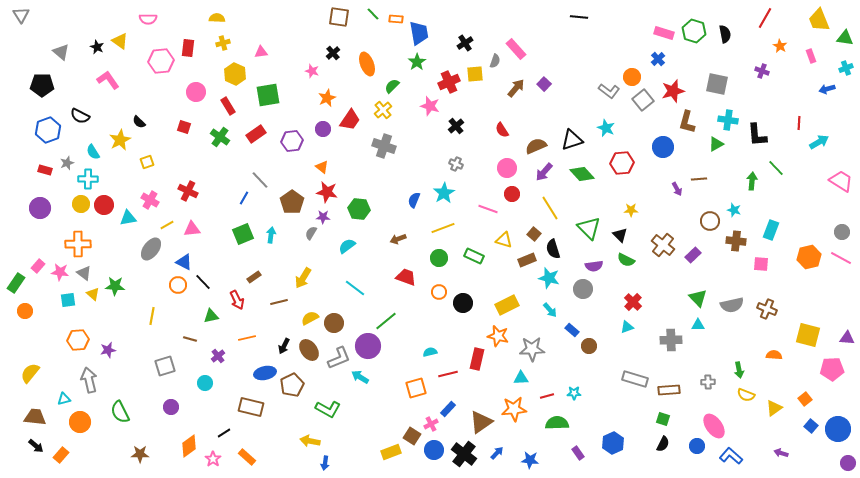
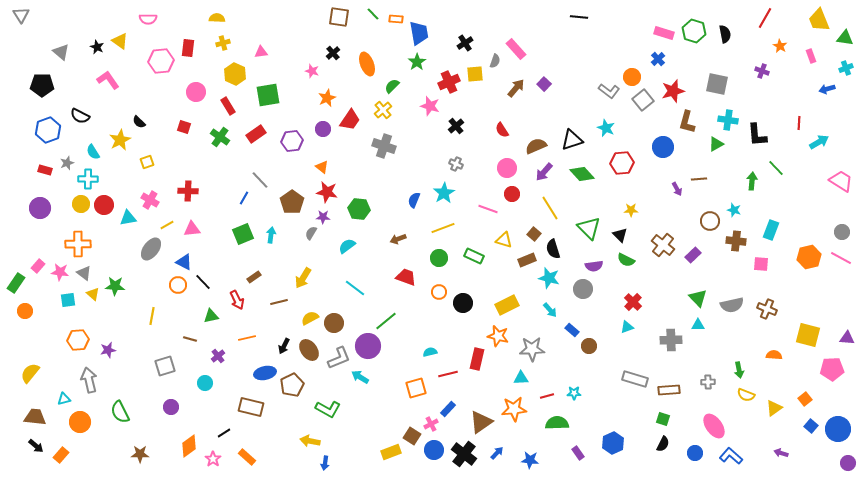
red cross at (188, 191): rotated 24 degrees counterclockwise
blue circle at (697, 446): moved 2 px left, 7 px down
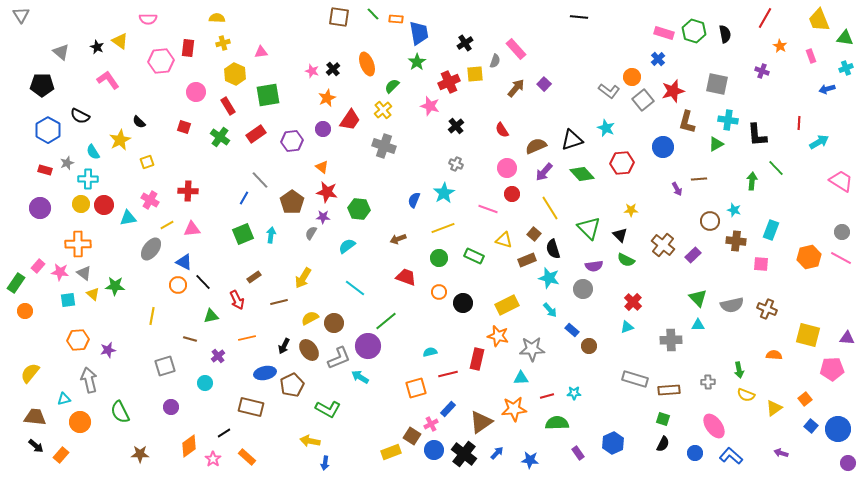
black cross at (333, 53): moved 16 px down
blue hexagon at (48, 130): rotated 10 degrees counterclockwise
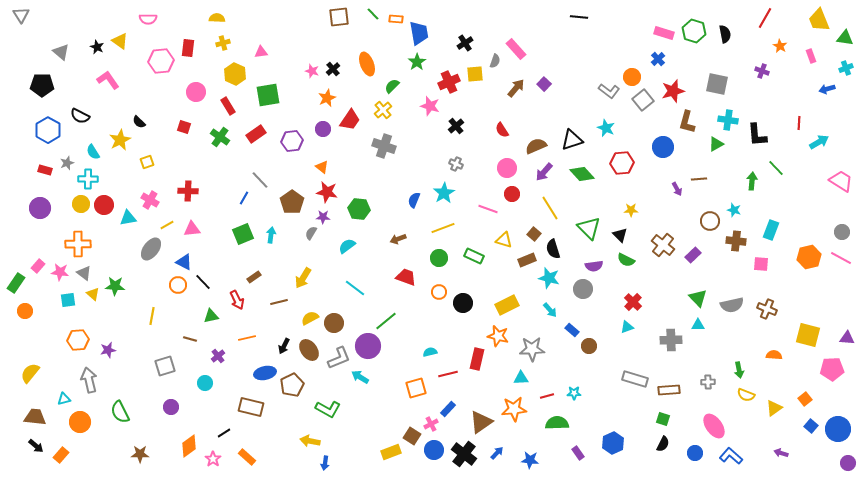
brown square at (339, 17): rotated 15 degrees counterclockwise
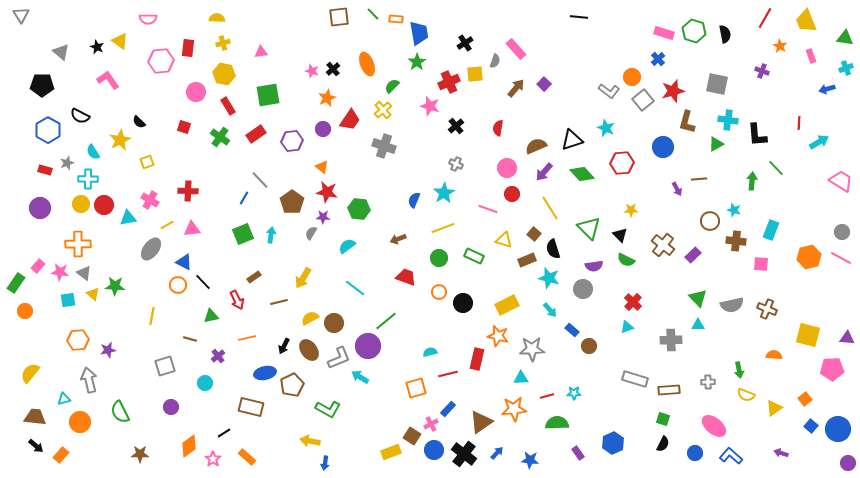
yellow trapezoid at (819, 20): moved 13 px left, 1 px down
yellow hexagon at (235, 74): moved 11 px left; rotated 15 degrees counterclockwise
red semicircle at (502, 130): moved 4 px left, 2 px up; rotated 42 degrees clockwise
pink ellipse at (714, 426): rotated 15 degrees counterclockwise
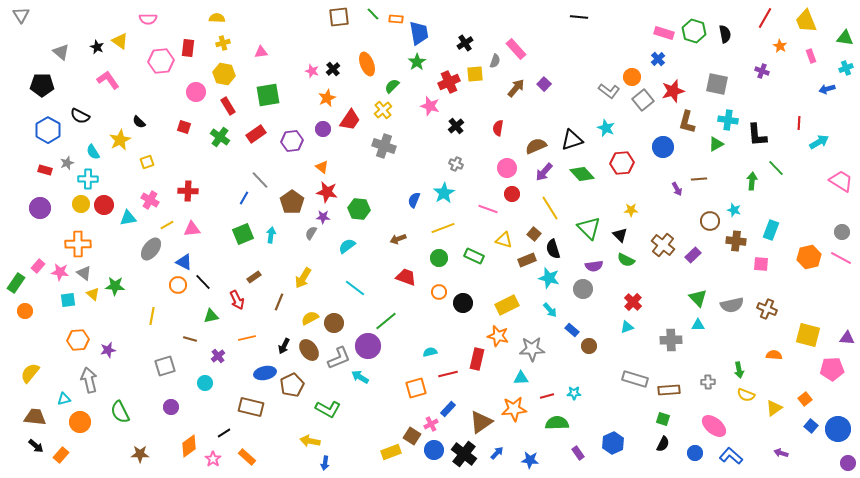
brown line at (279, 302): rotated 54 degrees counterclockwise
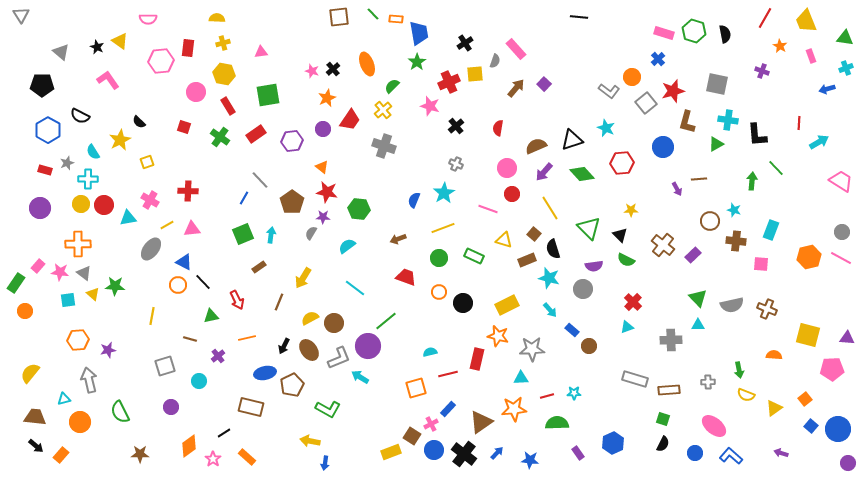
gray square at (643, 100): moved 3 px right, 3 px down
brown rectangle at (254, 277): moved 5 px right, 10 px up
cyan circle at (205, 383): moved 6 px left, 2 px up
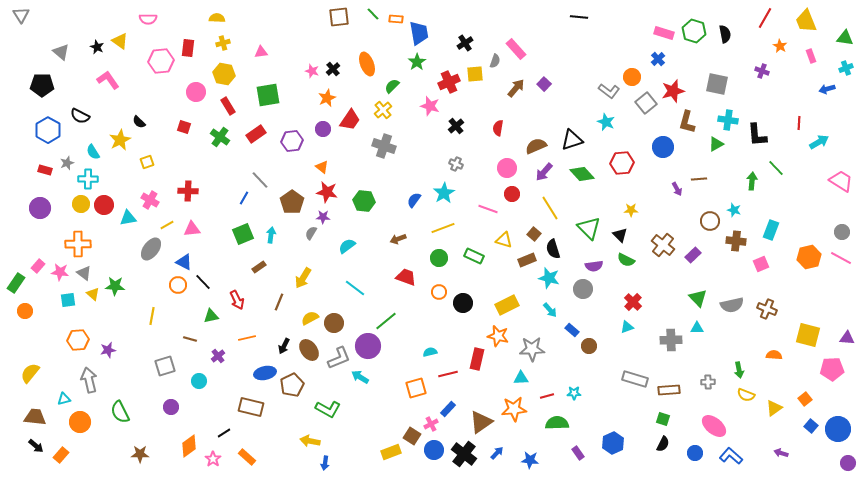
cyan star at (606, 128): moved 6 px up
blue semicircle at (414, 200): rotated 14 degrees clockwise
green hexagon at (359, 209): moved 5 px right, 8 px up
pink square at (761, 264): rotated 28 degrees counterclockwise
cyan triangle at (698, 325): moved 1 px left, 3 px down
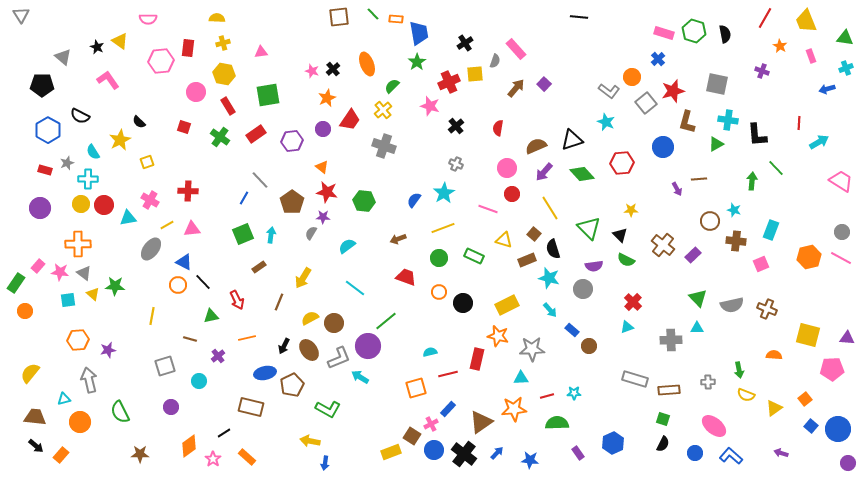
gray triangle at (61, 52): moved 2 px right, 5 px down
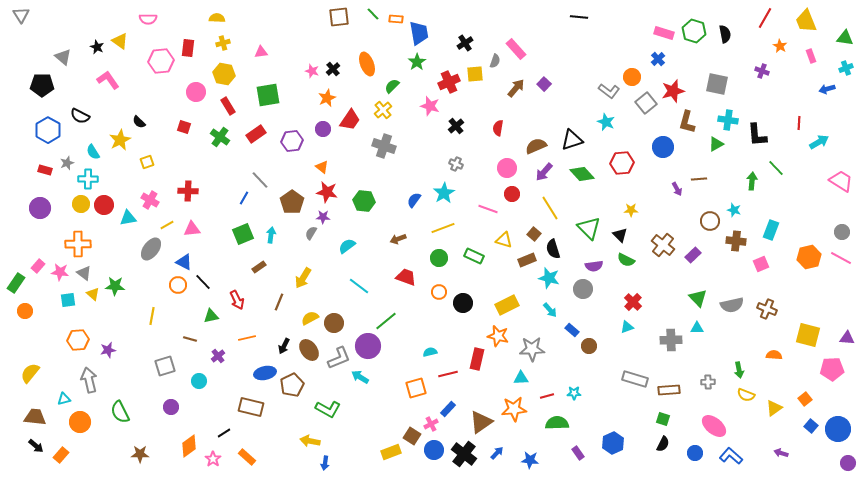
cyan line at (355, 288): moved 4 px right, 2 px up
